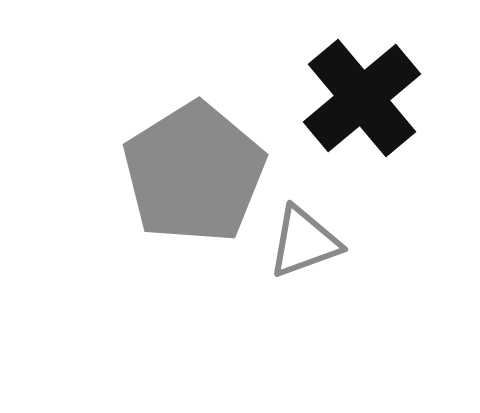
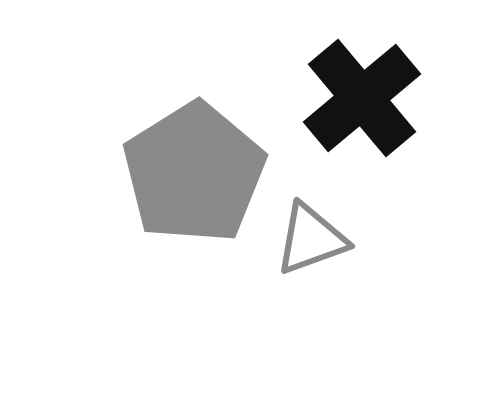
gray triangle: moved 7 px right, 3 px up
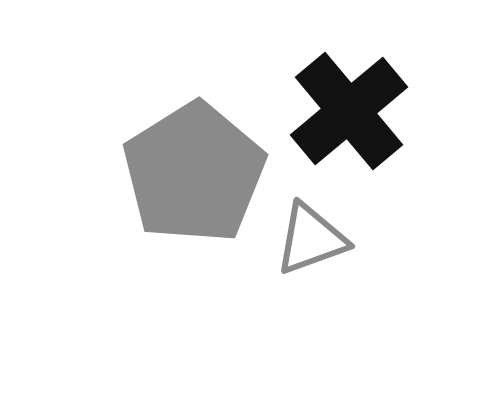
black cross: moved 13 px left, 13 px down
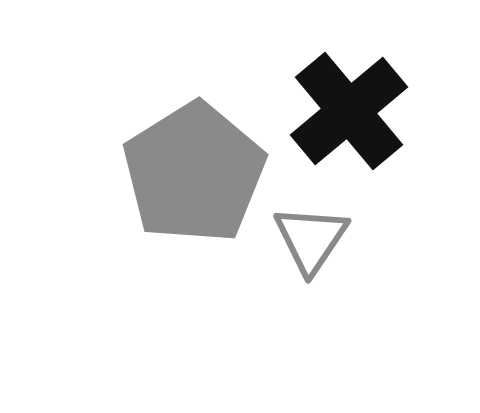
gray triangle: rotated 36 degrees counterclockwise
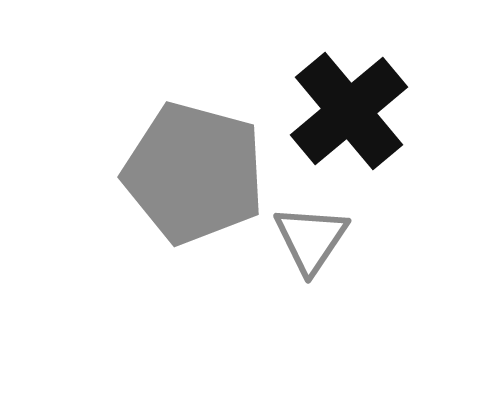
gray pentagon: rotated 25 degrees counterclockwise
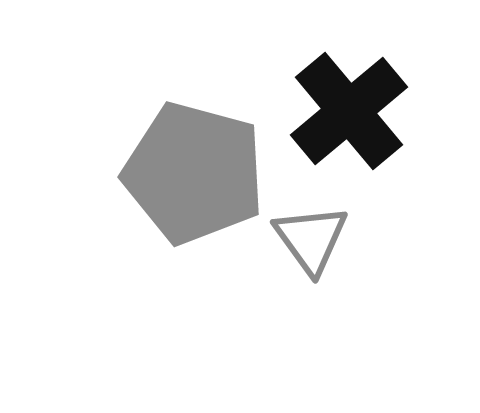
gray triangle: rotated 10 degrees counterclockwise
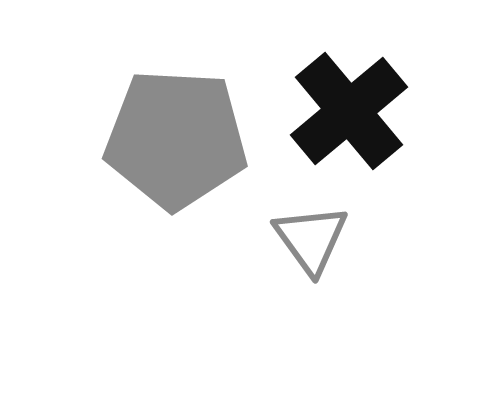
gray pentagon: moved 18 px left, 34 px up; rotated 12 degrees counterclockwise
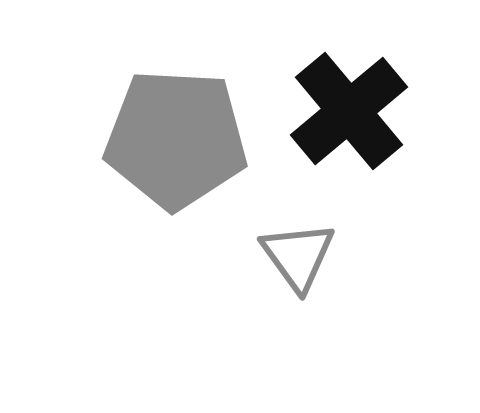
gray triangle: moved 13 px left, 17 px down
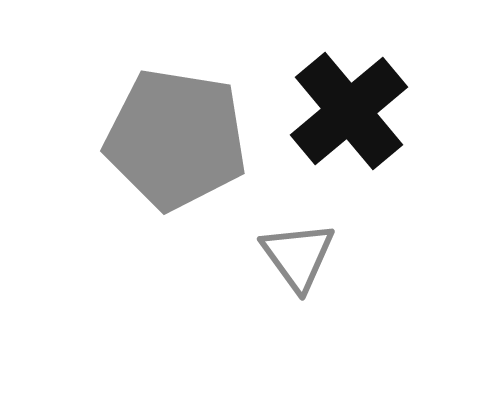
gray pentagon: rotated 6 degrees clockwise
